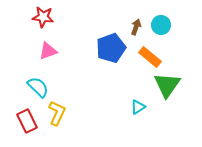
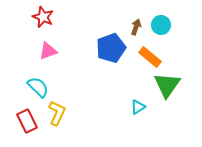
red star: rotated 15 degrees clockwise
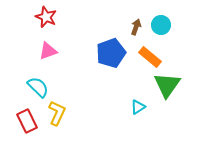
red star: moved 3 px right
blue pentagon: moved 5 px down
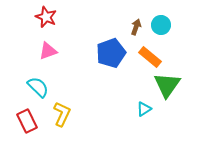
cyan triangle: moved 6 px right, 2 px down
yellow L-shape: moved 5 px right, 1 px down
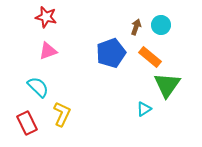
red star: rotated 10 degrees counterclockwise
red rectangle: moved 2 px down
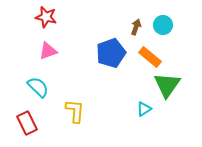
cyan circle: moved 2 px right
yellow L-shape: moved 13 px right, 3 px up; rotated 20 degrees counterclockwise
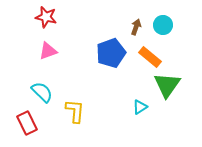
cyan semicircle: moved 4 px right, 5 px down
cyan triangle: moved 4 px left, 2 px up
